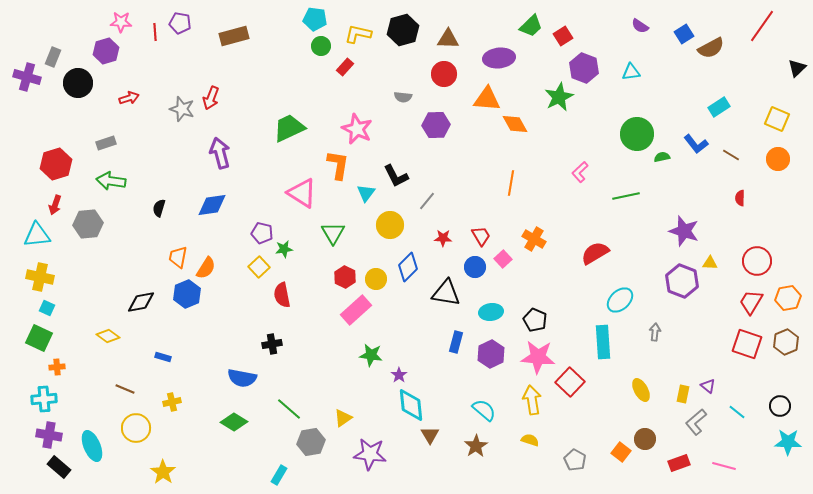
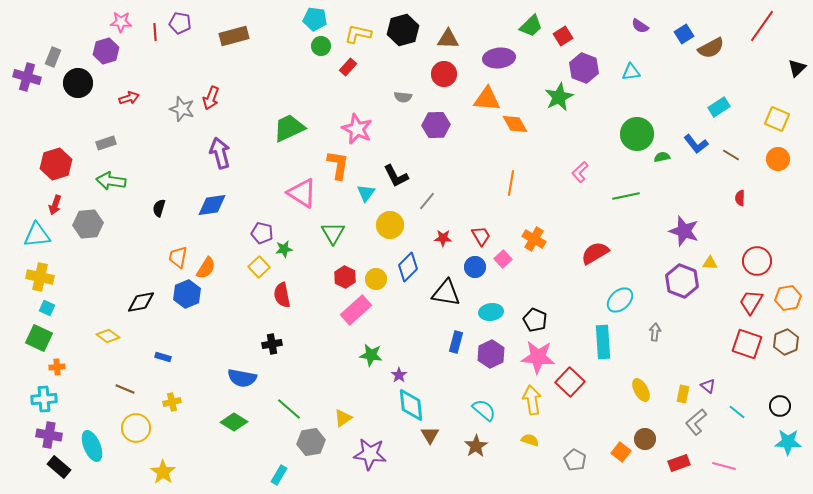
red rectangle at (345, 67): moved 3 px right
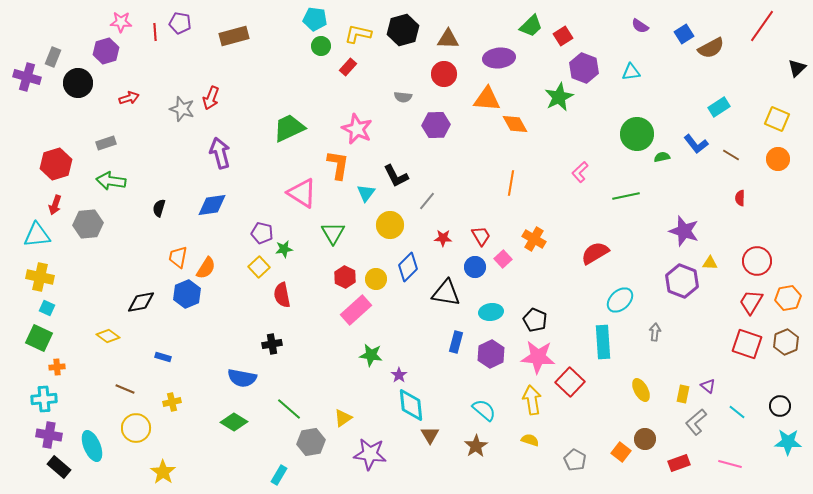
pink line at (724, 466): moved 6 px right, 2 px up
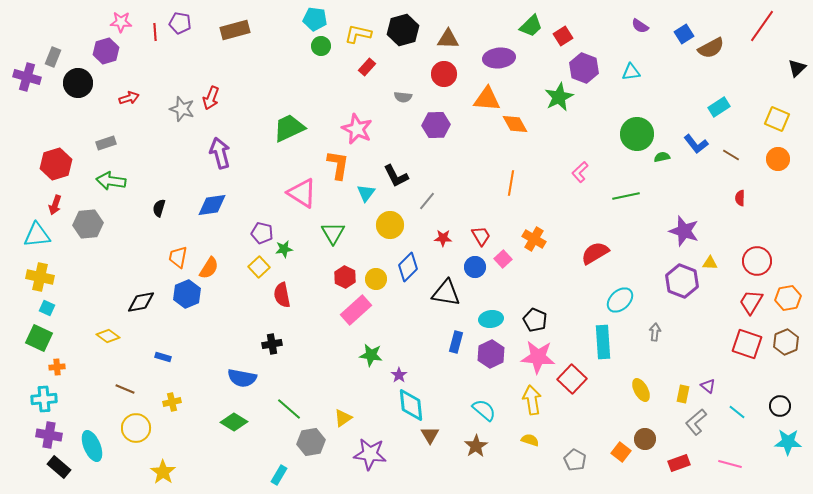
brown rectangle at (234, 36): moved 1 px right, 6 px up
red rectangle at (348, 67): moved 19 px right
orange semicircle at (206, 268): moved 3 px right
cyan ellipse at (491, 312): moved 7 px down
red square at (570, 382): moved 2 px right, 3 px up
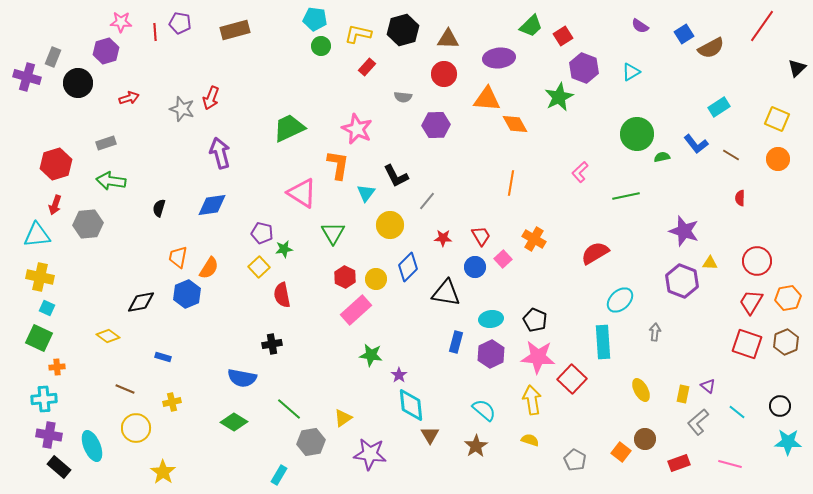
cyan triangle at (631, 72): rotated 24 degrees counterclockwise
gray L-shape at (696, 422): moved 2 px right
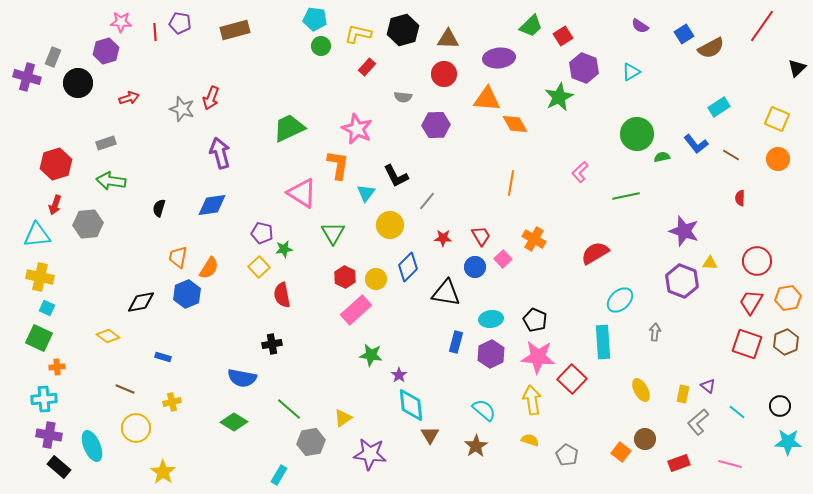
gray pentagon at (575, 460): moved 8 px left, 5 px up
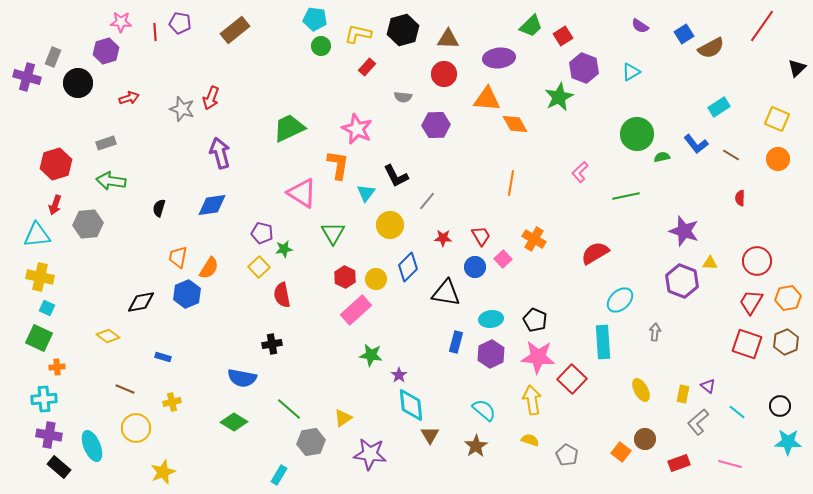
brown rectangle at (235, 30): rotated 24 degrees counterclockwise
yellow star at (163, 472): rotated 15 degrees clockwise
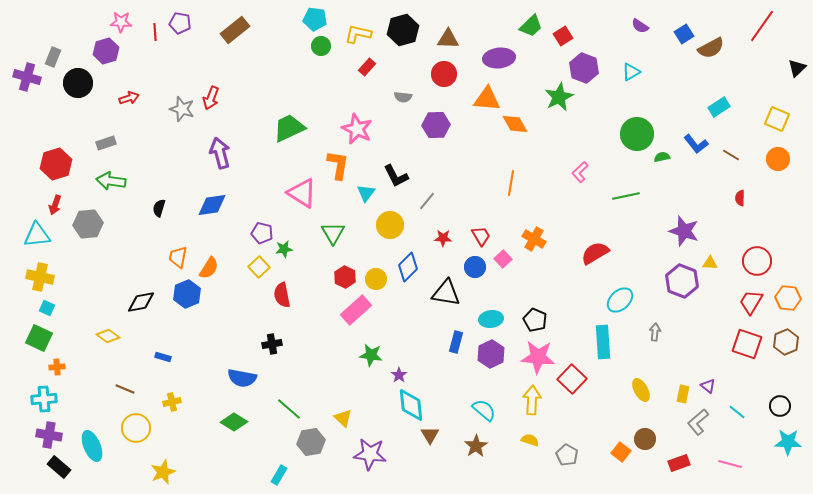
orange hexagon at (788, 298): rotated 15 degrees clockwise
yellow arrow at (532, 400): rotated 12 degrees clockwise
yellow triangle at (343, 418): rotated 42 degrees counterclockwise
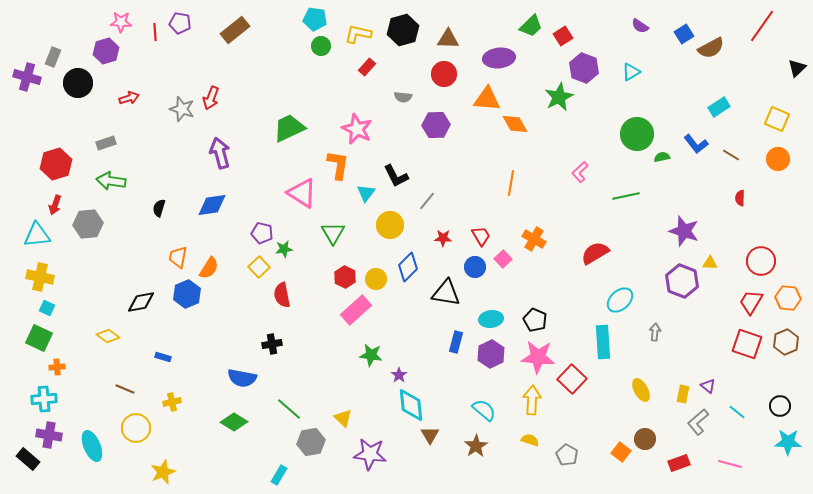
red circle at (757, 261): moved 4 px right
black rectangle at (59, 467): moved 31 px left, 8 px up
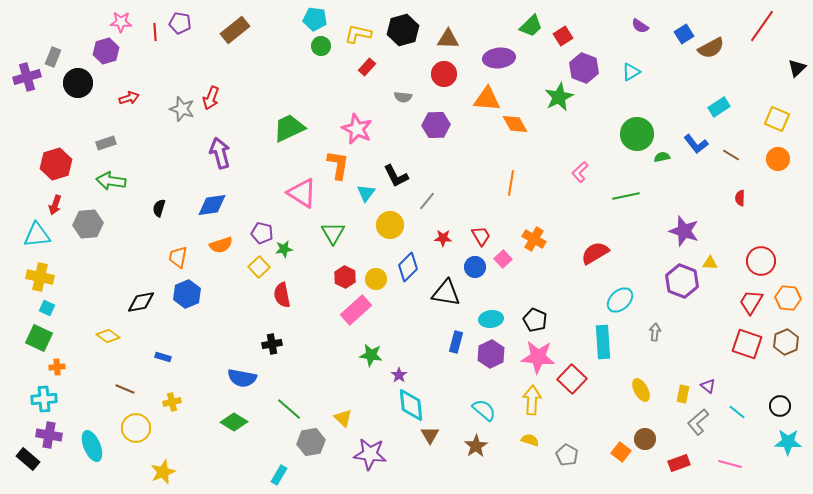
purple cross at (27, 77): rotated 32 degrees counterclockwise
orange semicircle at (209, 268): moved 12 px right, 23 px up; rotated 40 degrees clockwise
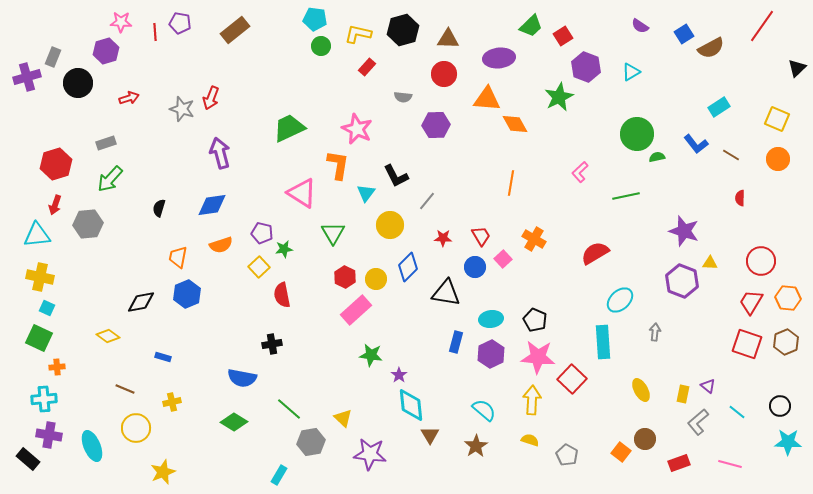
purple hexagon at (584, 68): moved 2 px right, 1 px up
green semicircle at (662, 157): moved 5 px left
green arrow at (111, 181): moved 1 px left, 2 px up; rotated 56 degrees counterclockwise
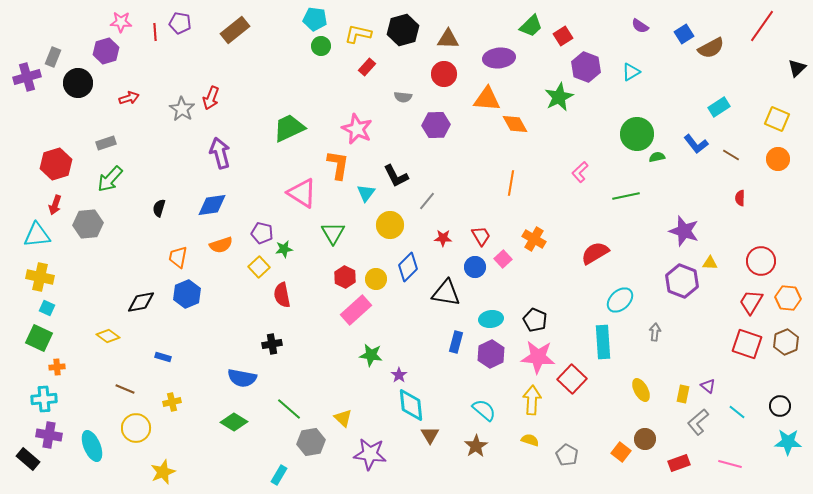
gray star at (182, 109): rotated 15 degrees clockwise
